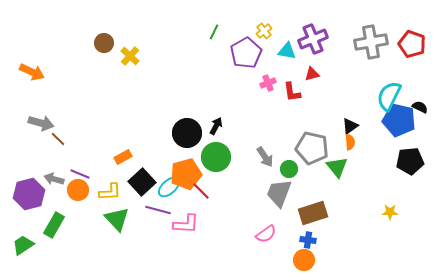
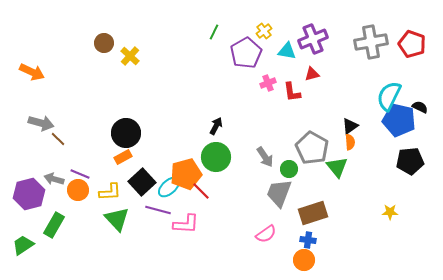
black circle at (187, 133): moved 61 px left
gray pentagon at (312, 148): rotated 16 degrees clockwise
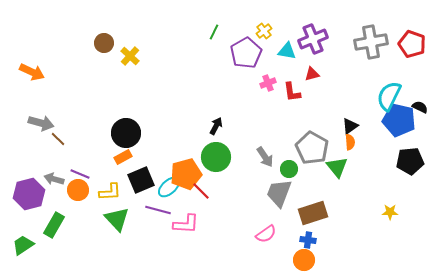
black square at (142, 182): moved 1 px left, 2 px up; rotated 20 degrees clockwise
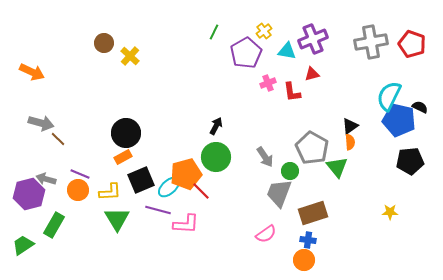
green circle at (289, 169): moved 1 px right, 2 px down
gray arrow at (54, 179): moved 8 px left
green triangle at (117, 219): rotated 12 degrees clockwise
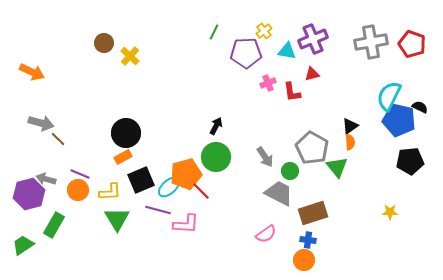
purple pentagon at (246, 53): rotated 28 degrees clockwise
gray trapezoid at (279, 193): rotated 96 degrees clockwise
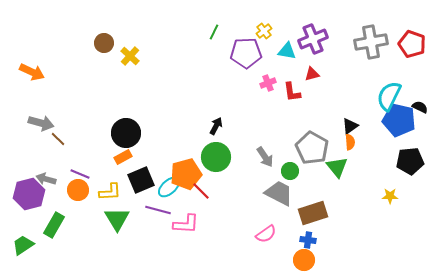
yellow star at (390, 212): moved 16 px up
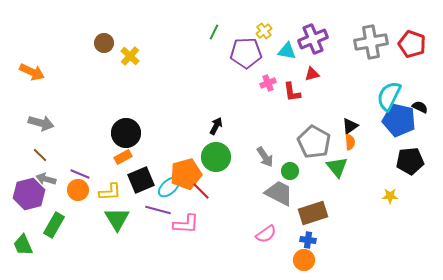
brown line at (58, 139): moved 18 px left, 16 px down
gray pentagon at (312, 148): moved 2 px right, 6 px up
green trapezoid at (23, 245): rotated 80 degrees counterclockwise
